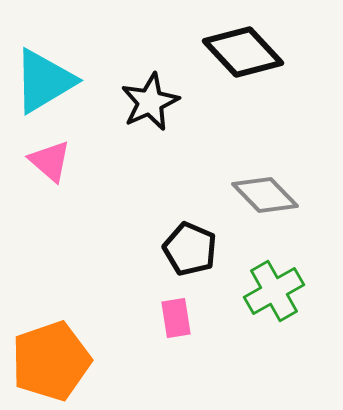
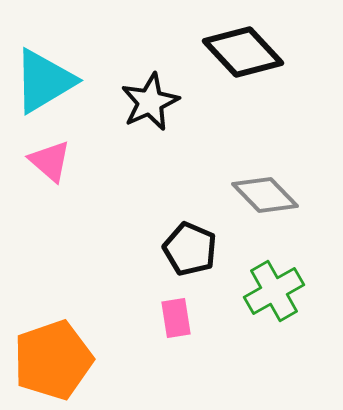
orange pentagon: moved 2 px right, 1 px up
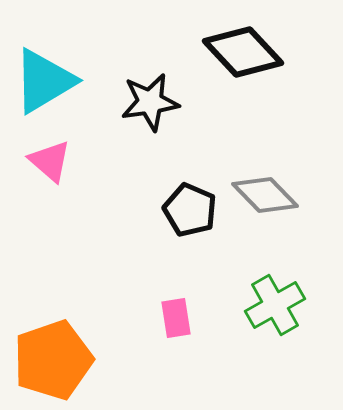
black star: rotated 16 degrees clockwise
black pentagon: moved 39 px up
green cross: moved 1 px right, 14 px down
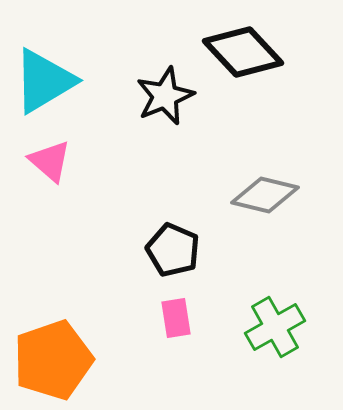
black star: moved 15 px right, 6 px up; rotated 14 degrees counterclockwise
gray diamond: rotated 32 degrees counterclockwise
black pentagon: moved 17 px left, 40 px down
green cross: moved 22 px down
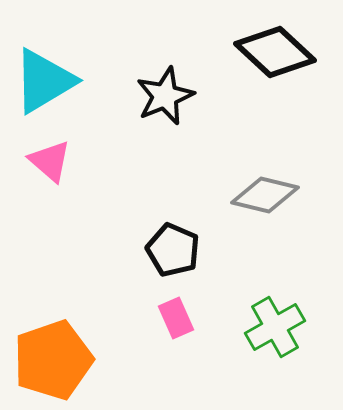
black diamond: moved 32 px right; rotated 4 degrees counterclockwise
pink rectangle: rotated 15 degrees counterclockwise
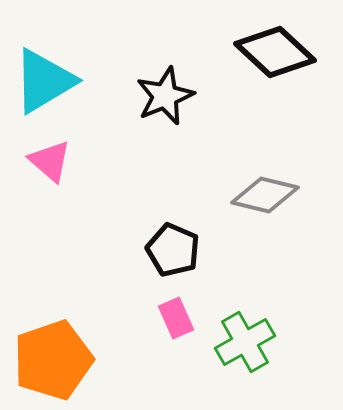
green cross: moved 30 px left, 15 px down
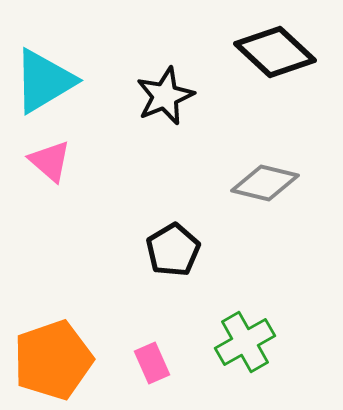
gray diamond: moved 12 px up
black pentagon: rotated 18 degrees clockwise
pink rectangle: moved 24 px left, 45 px down
